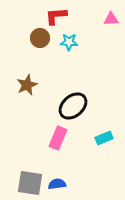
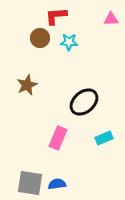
black ellipse: moved 11 px right, 4 px up
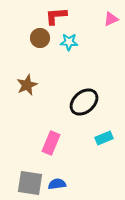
pink triangle: rotated 21 degrees counterclockwise
pink rectangle: moved 7 px left, 5 px down
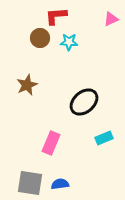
blue semicircle: moved 3 px right
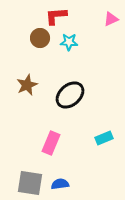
black ellipse: moved 14 px left, 7 px up
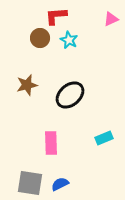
cyan star: moved 2 px up; rotated 24 degrees clockwise
brown star: rotated 10 degrees clockwise
pink rectangle: rotated 25 degrees counterclockwise
blue semicircle: rotated 18 degrees counterclockwise
